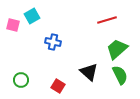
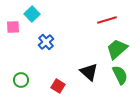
cyan square: moved 2 px up; rotated 14 degrees counterclockwise
pink square: moved 2 px down; rotated 16 degrees counterclockwise
blue cross: moved 7 px left; rotated 35 degrees clockwise
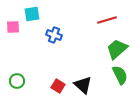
cyan square: rotated 35 degrees clockwise
blue cross: moved 8 px right, 7 px up; rotated 28 degrees counterclockwise
black triangle: moved 6 px left, 13 px down
green circle: moved 4 px left, 1 px down
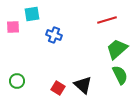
red square: moved 2 px down
